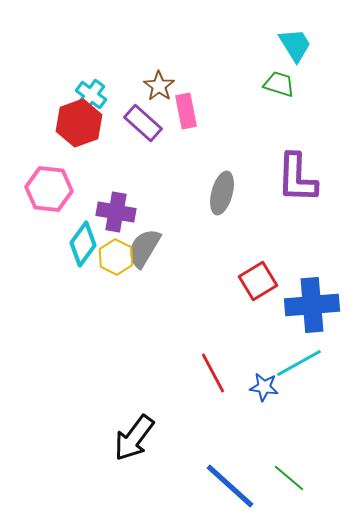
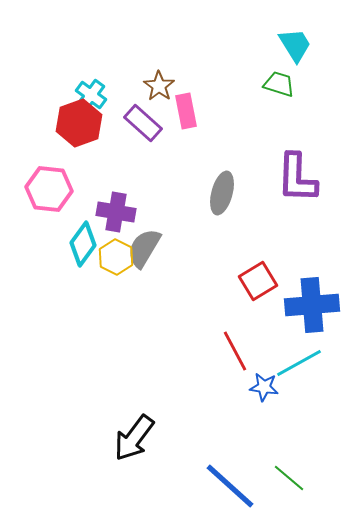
red line: moved 22 px right, 22 px up
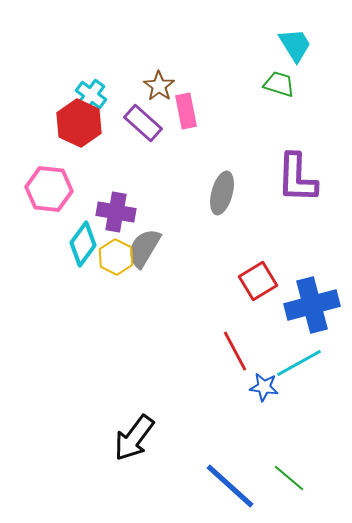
red hexagon: rotated 15 degrees counterclockwise
blue cross: rotated 10 degrees counterclockwise
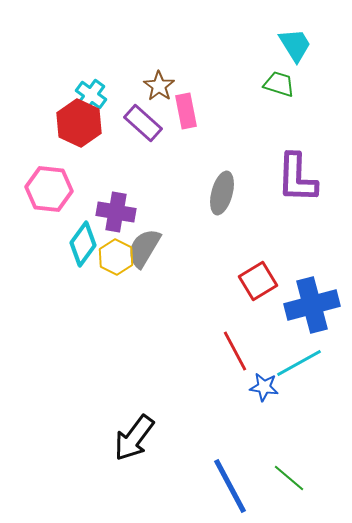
blue line: rotated 20 degrees clockwise
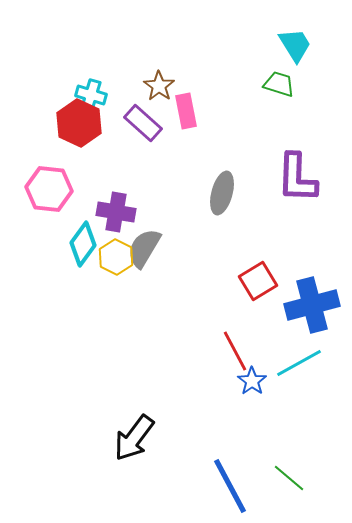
cyan cross: rotated 20 degrees counterclockwise
blue star: moved 12 px left, 6 px up; rotated 28 degrees clockwise
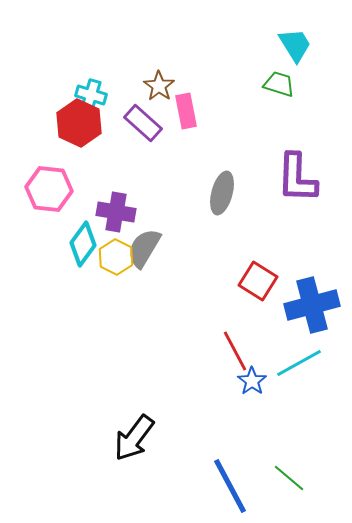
red square: rotated 27 degrees counterclockwise
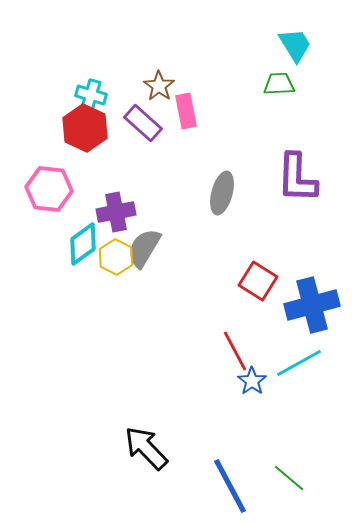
green trapezoid: rotated 20 degrees counterclockwise
red hexagon: moved 6 px right, 5 px down
purple cross: rotated 21 degrees counterclockwise
cyan diamond: rotated 18 degrees clockwise
black arrow: moved 12 px right, 10 px down; rotated 99 degrees clockwise
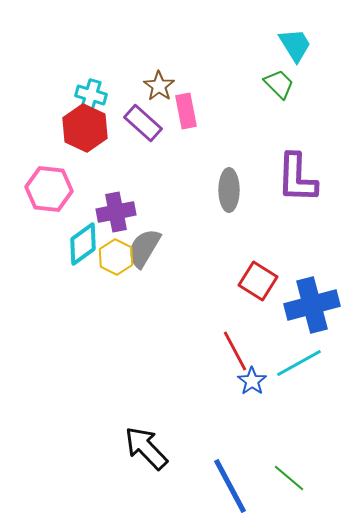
green trapezoid: rotated 48 degrees clockwise
gray ellipse: moved 7 px right, 3 px up; rotated 15 degrees counterclockwise
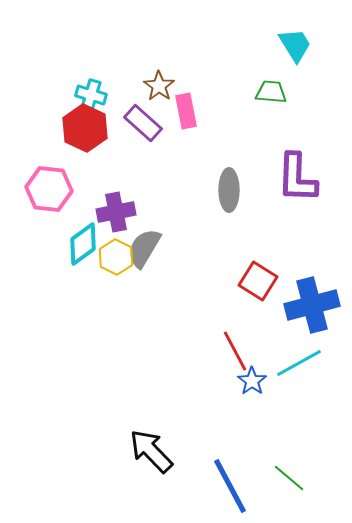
green trapezoid: moved 8 px left, 8 px down; rotated 40 degrees counterclockwise
black arrow: moved 5 px right, 3 px down
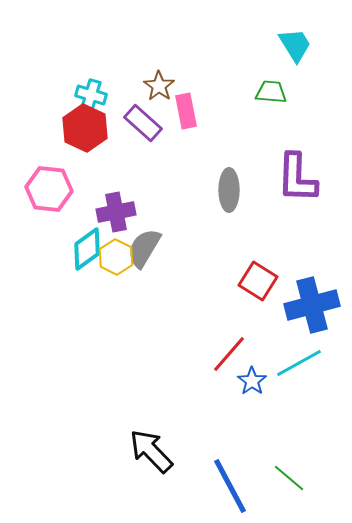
cyan diamond: moved 4 px right, 5 px down
red line: moved 6 px left, 3 px down; rotated 69 degrees clockwise
